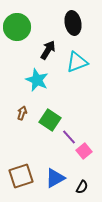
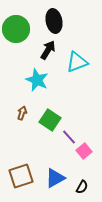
black ellipse: moved 19 px left, 2 px up
green circle: moved 1 px left, 2 px down
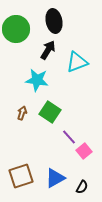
cyan star: rotated 15 degrees counterclockwise
green square: moved 8 px up
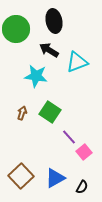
black arrow: moved 1 px right; rotated 90 degrees counterclockwise
cyan star: moved 1 px left, 4 px up
pink square: moved 1 px down
brown square: rotated 25 degrees counterclockwise
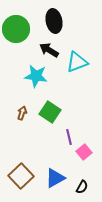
purple line: rotated 28 degrees clockwise
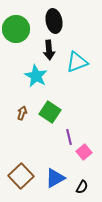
black arrow: rotated 126 degrees counterclockwise
cyan star: rotated 20 degrees clockwise
